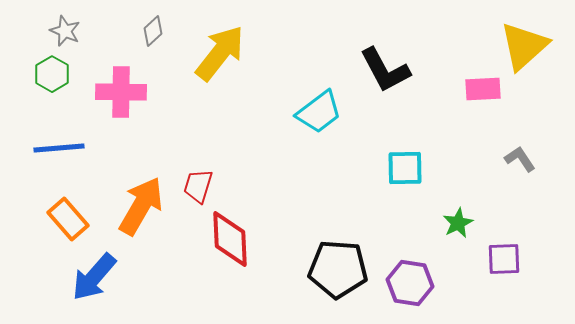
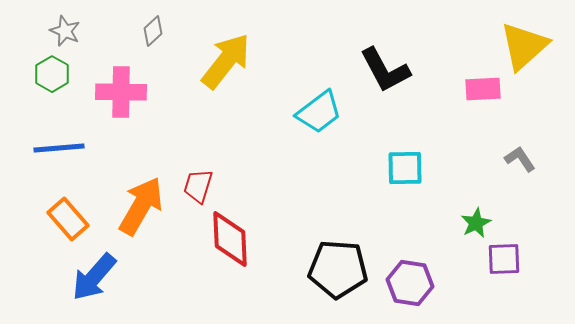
yellow arrow: moved 6 px right, 8 px down
green star: moved 18 px right
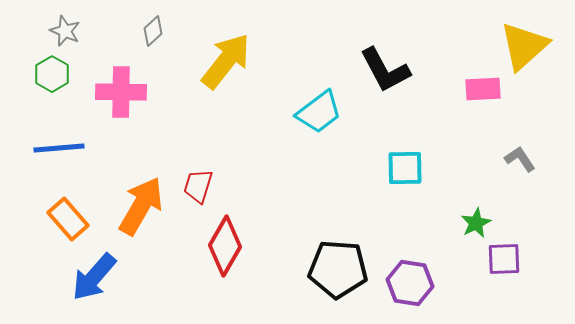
red diamond: moved 5 px left, 7 px down; rotated 32 degrees clockwise
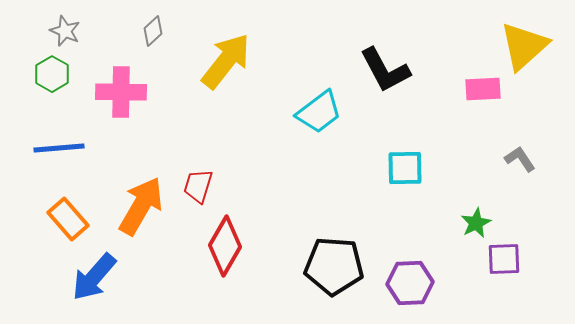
black pentagon: moved 4 px left, 3 px up
purple hexagon: rotated 12 degrees counterclockwise
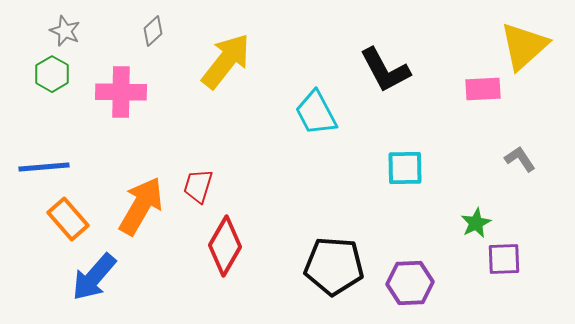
cyan trapezoid: moved 3 px left, 1 px down; rotated 99 degrees clockwise
blue line: moved 15 px left, 19 px down
